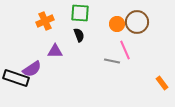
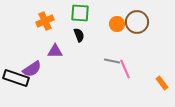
pink line: moved 19 px down
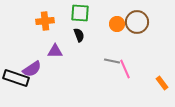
orange cross: rotated 18 degrees clockwise
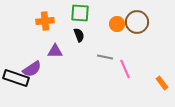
gray line: moved 7 px left, 4 px up
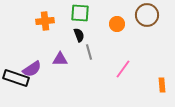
brown circle: moved 10 px right, 7 px up
purple triangle: moved 5 px right, 8 px down
gray line: moved 16 px left, 5 px up; rotated 63 degrees clockwise
pink line: moved 2 px left; rotated 60 degrees clockwise
orange rectangle: moved 2 px down; rotated 32 degrees clockwise
